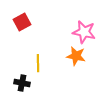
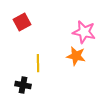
black cross: moved 1 px right, 2 px down
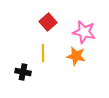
red square: moved 26 px right; rotated 12 degrees counterclockwise
yellow line: moved 5 px right, 10 px up
black cross: moved 13 px up
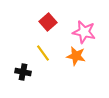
yellow line: rotated 36 degrees counterclockwise
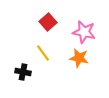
orange star: moved 3 px right, 2 px down
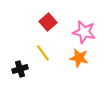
black cross: moved 3 px left, 3 px up; rotated 28 degrees counterclockwise
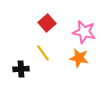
red square: moved 1 px left, 1 px down
black cross: moved 1 px right; rotated 14 degrees clockwise
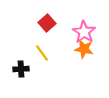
pink star: rotated 20 degrees clockwise
yellow line: moved 1 px left
orange star: moved 5 px right, 9 px up
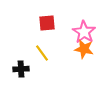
red square: rotated 36 degrees clockwise
